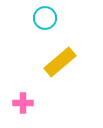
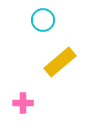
cyan circle: moved 2 px left, 2 px down
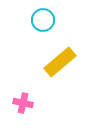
pink cross: rotated 12 degrees clockwise
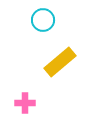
pink cross: moved 2 px right; rotated 12 degrees counterclockwise
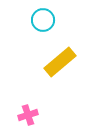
pink cross: moved 3 px right, 12 px down; rotated 18 degrees counterclockwise
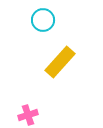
yellow rectangle: rotated 8 degrees counterclockwise
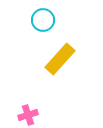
yellow rectangle: moved 3 px up
